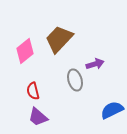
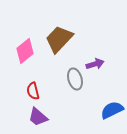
gray ellipse: moved 1 px up
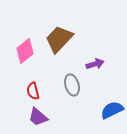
gray ellipse: moved 3 px left, 6 px down
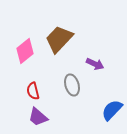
purple arrow: rotated 42 degrees clockwise
blue semicircle: rotated 20 degrees counterclockwise
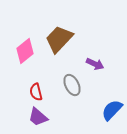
gray ellipse: rotated 10 degrees counterclockwise
red semicircle: moved 3 px right, 1 px down
